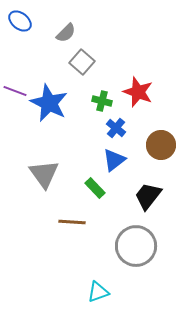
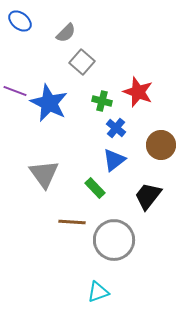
gray circle: moved 22 px left, 6 px up
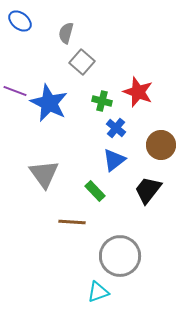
gray semicircle: rotated 150 degrees clockwise
green rectangle: moved 3 px down
black trapezoid: moved 6 px up
gray circle: moved 6 px right, 16 px down
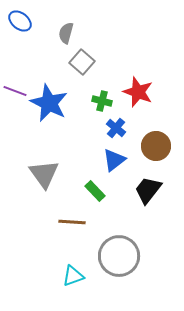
brown circle: moved 5 px left, 1 px down
gray circle: moved 1 px left
cyan triangle: moved 25 px left, 16 px up
